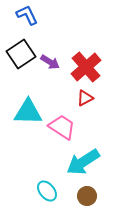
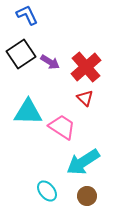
red triangle: rotated 48 degrees counterclockwise
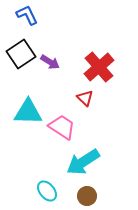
red cross: moved 13 px right
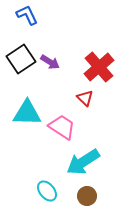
black square: moved 5 px down
cyan triangle: moved 1 px left, 1 px down
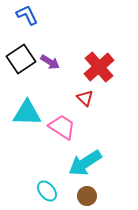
cyan arrow: moved 2 px right, 1 px down
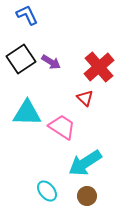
purple arrow: moved 1 px right
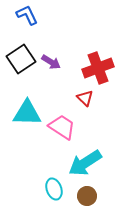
red cross: moved 1 px left, 1 px down; rotated 20 degrees clockwise
cyan ellipse: moved 7 px right, 2 px up; rotated 20 degrees clockwise
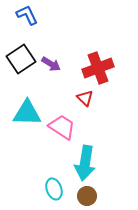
purple arrow: moved 2 px down
cyan arrow: rotated 48 degrees counterclockwise
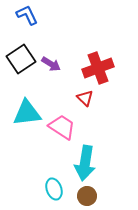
cyan triangle: rotated 8 degrees counterclockwise
